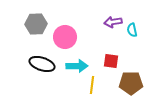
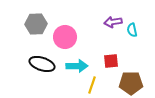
red square: rotated 14 degrees counterclockwise
yellow line: rotated 12 degrees clockwise
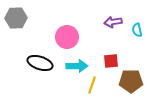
gray hexagon: moved 20 px left, 6 px up
cyan semicircle: moved 5 px right
pink circle: moved 2 px right
black ellipse: moved 2 px left, 1 px up
brown pentagon: moved 2 px up
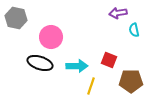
gray hexagon: rotated 15 degrees clockwise
purple arrow: moved 5 px right, 9 px up
cyan semicircle: moved 3 px left
pink circle: moved 16 px left
red square: moved 2 px left, 1 px up; rotated 28 degrees clockwise
yellow line: moved 1 px left, 1 px down
